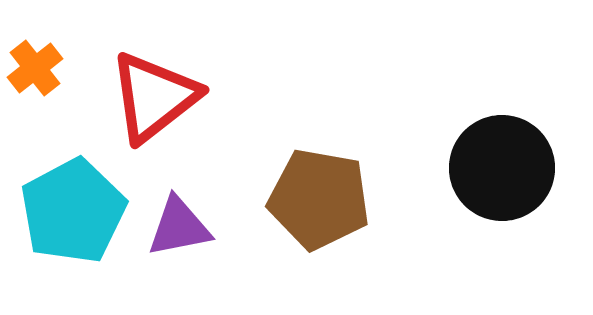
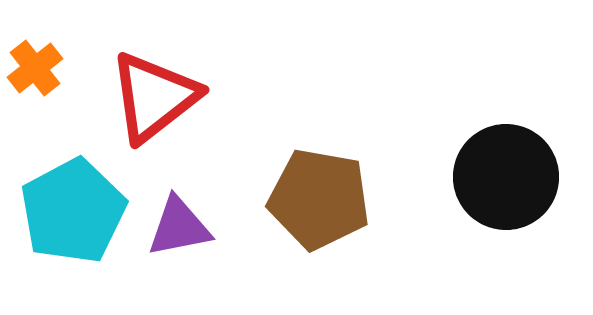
black circle: moved 4 px right, 9 px down
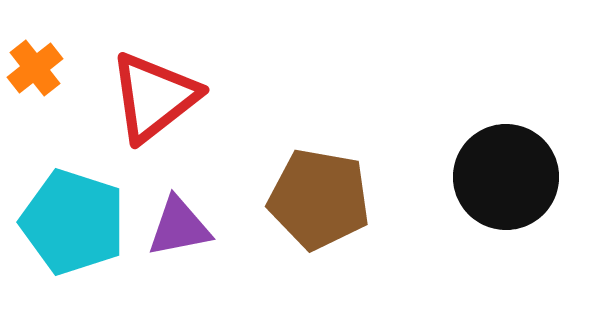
cyan pentagon: moved 11 px down; rotated 26 degrees counterclockwise
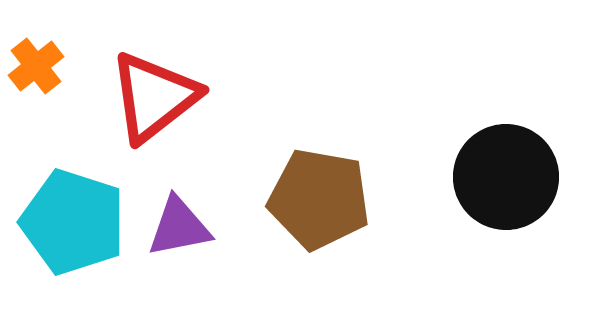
orange cross: moved 1 px right, 2 px up
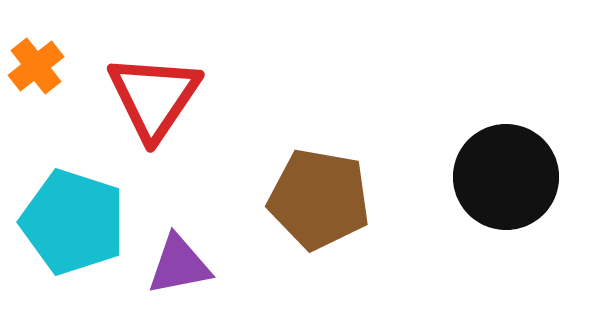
red triangle: rotated 18 degrees counterclockwise
purple triangle: moved 38 px down
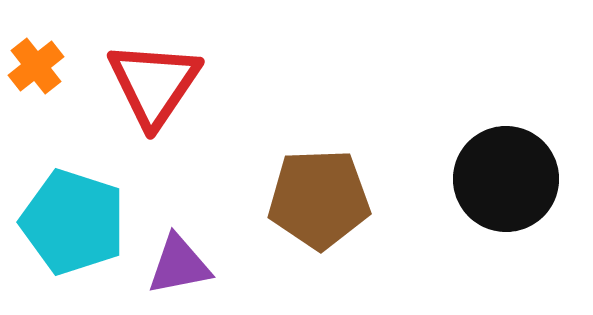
red triangle: moved 13 px up
black circle: moved 2 px down
brown pentagon: rotated 12 degrees counterclockwise
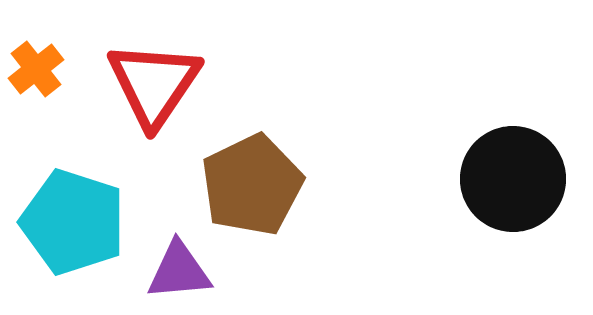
orange cross: moved 3 px down
black circle: moved 7 px right
brown pentagon: moved 67 px left, 14 px up; rotated 24 degrees counterclockwise
purple triangle: moved 6 px down; rotated 6 degrees clockwise
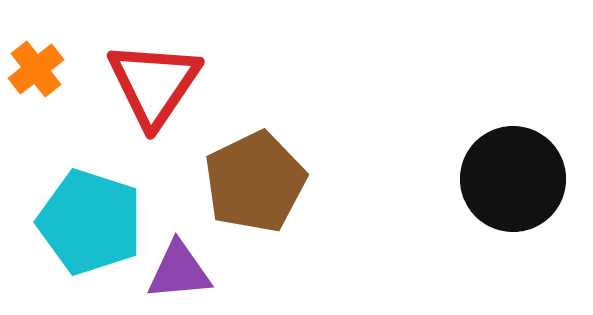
brown pentagon: moved 3 px right, 3 px up
cyan pentagon: moved 17 px right
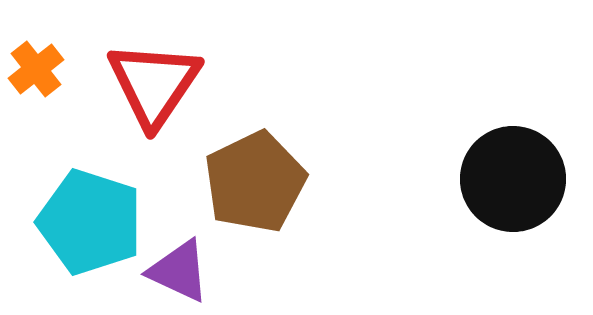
purple triangle: rotated 30 degrees clockwise
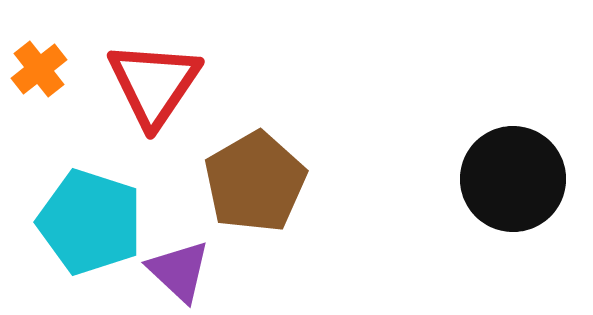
orange cross: moved 3 px right
brown pentagon: rotated 4 degrees counterclockwise
purple triangle: rotated 18 degrees clockwise
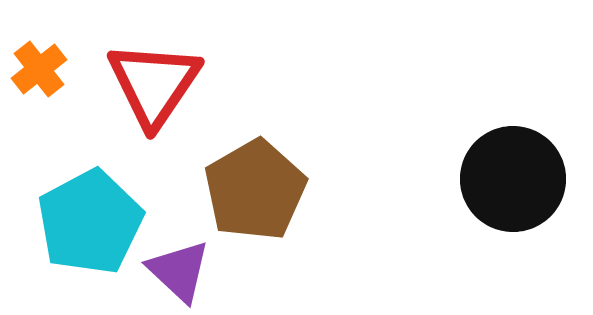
brown pentagon: moved 8 px down
cyan pentagon: rotated 26 degrees clockwise
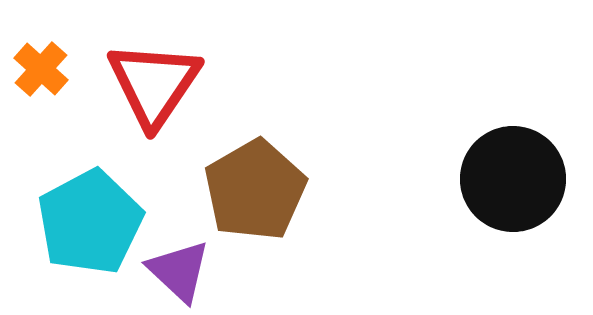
orange cross: moved 2 px right; rotated 10 degrees counterclockwise
